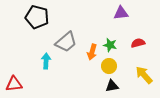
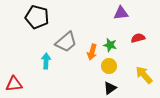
red semicircle: moved 5 px up
black triangle: moved 2 px left, 2 px down; rotated 24 degrees counterclockwise
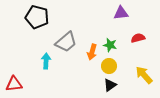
black triangle: moved 3 px up
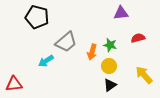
cyan arrow: rotated 126 degrees counterclockwise
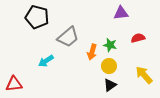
gray trapezoid: moved 2 px right, 5 px up
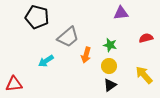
red semicircle: moved 8 px right
orange arrow: moved 6 px left, 3 px down
